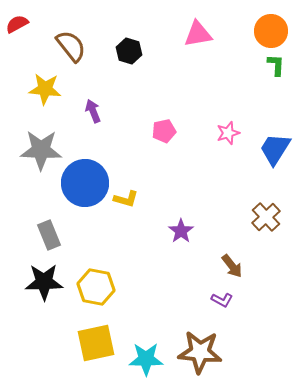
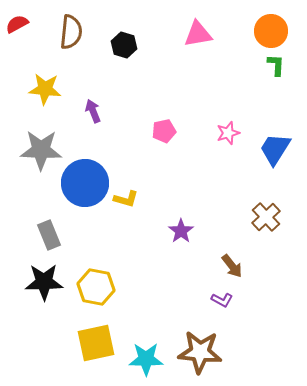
brown semicircle: moved 14 px up; rotated 44 degrees clockwise
black hexagon: moved 5 px left, 6 px up
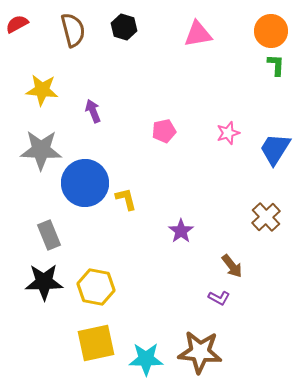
brown semicircle: moved 2 px right, 2 px up; rotated 20 degrees counterclockwise
black hexagon: moved 18 px up
yellow star: moved 3 px left, 1 px down
yellow L-shape: rotated 120 degrees counterclockwise
purple L-shape: moved 3 px left, 2 px up
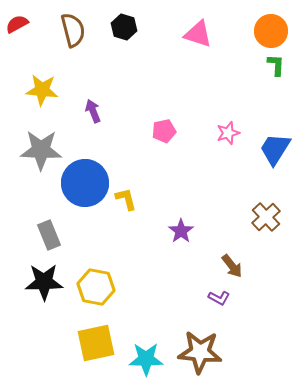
pink triangle: rotated 28 degrees clockwise
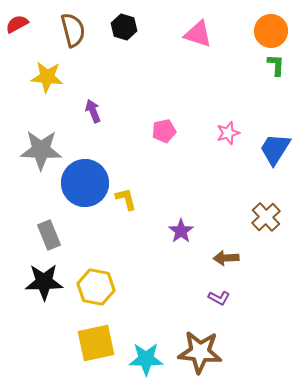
yellow star: moved 5 px right, 13 px up
brown arrow: moved 6 px left, 8 px up; rotated 125 degrees clockwise
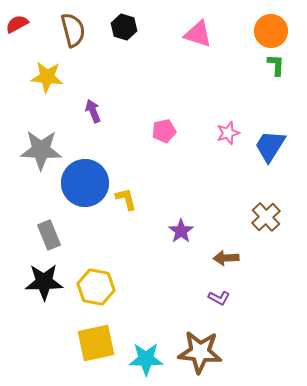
blue trapezoid: moved 5 px left, 3 px up
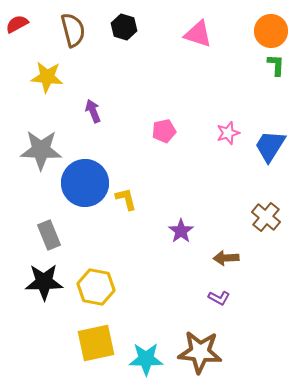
brown cross: rotated 8 degrees counterclockwise
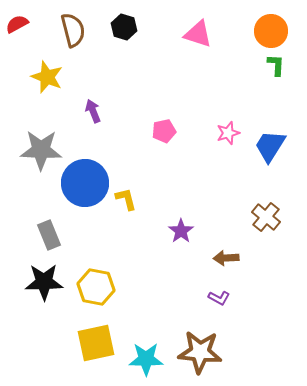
yellow star: rotated 16 degrees clockwise
